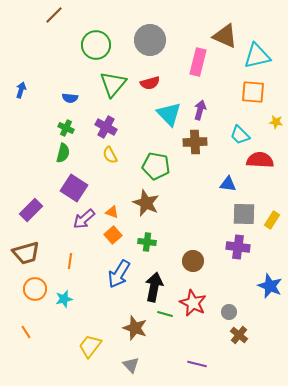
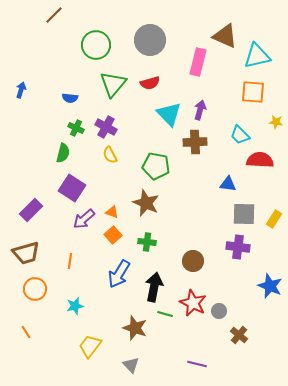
green cross at (66, 128): moved 10 px right
purple square at (74, 188): moved 2 px left
yellow rectangle at (272, 220): moved 2 px right, 1 px up
cyan star at (64, 299): moved 11 px right, 7 px down
gray circle at (229, 312): moved 10 px left, 1 px up
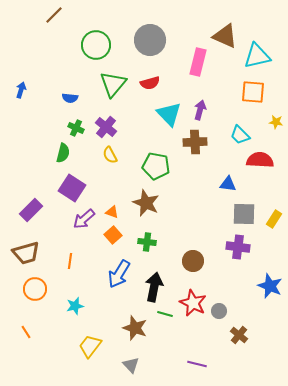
purple cross at (106, 127): rotated 10 degrees clockwise
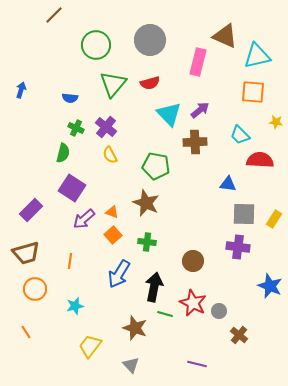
purple arrow at (200, 110): rotated 36 degrees clockwise
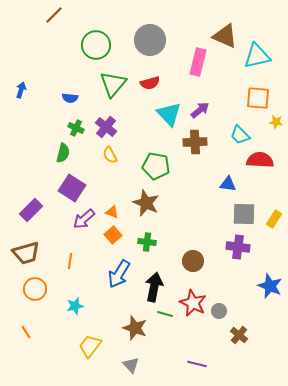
orange square at (253, 92): moved 5 px right, 6 px down
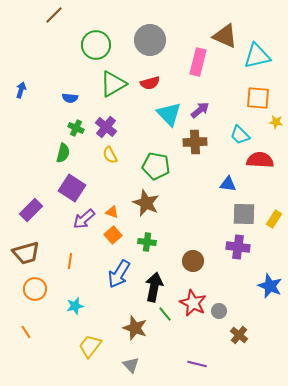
green triangle at (113, 84): rotated 20 degrees clockwise
green line at (165, 314): rotated 35 degrees clockwise
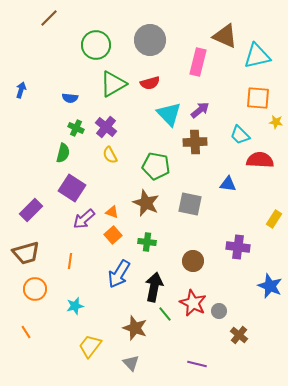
brown line at (54, 15): moved 5 px left, 3 px down
gray square at (244, 214): moved 54 px left, 10 px up; rotated 10 degrees clockwise
gray triangle at (131, 365): moved 2 px up
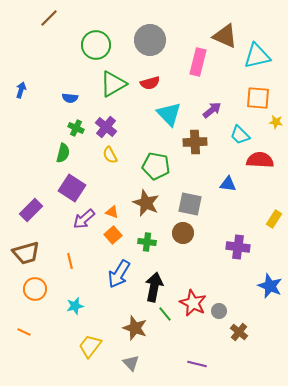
purple arrow at (200, 110): moved 12 px right
orange line at (70, 261): rotated 21 degrees counterclockwise
brown circle at (193, 261): moved 10 px left, 28 px up
orange line at (26, 332): moved 2 px left; rotated 32 degrees counterclockwise
brown cross at (239, 335): moved 3 px up
